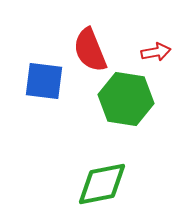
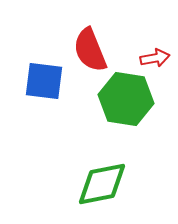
red arrow: moved 1 px left, 6 px down
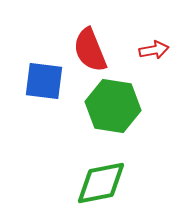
red arrow: moved 1 px left, 8 px up
green hexagon: moved 13 px left, 7 px down
green diamond: moved 1 px left, 1 px up
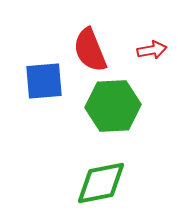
red arrow: moved 2 px left
blue square: rotated 12 degrees counterclockwise
green hexagon: rotated 12 degrees counterclockwise
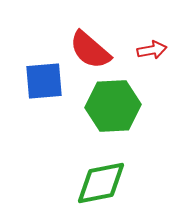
red semicircle: rotated 27 degrees counterclockwise
